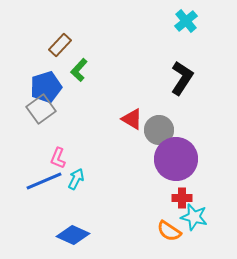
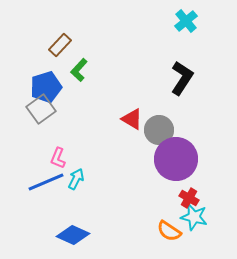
blue line: moved 2 px right, 1 px down
red cross: moved 7 px right; rotated 30 degrees clockwise
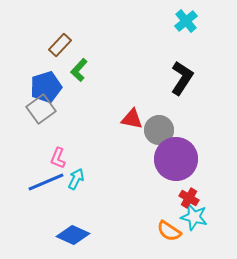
red triangle: rotated 20 degrees counterclockwise
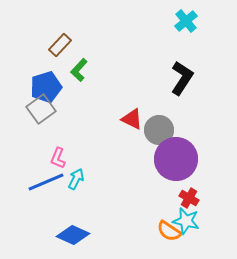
red triangle: rotated 15 degrees clockwise
cyan star: moved 8 px left, 4 px down
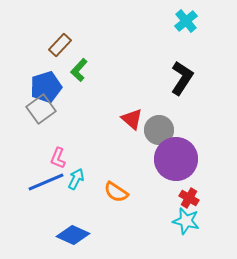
red triangle: rotated 15 degrees clockwise
orange semicircle: moved 53 px left, 39 px up
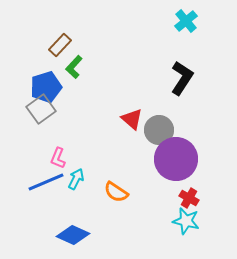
green L-shape: moved 5 px left, 3 px up
